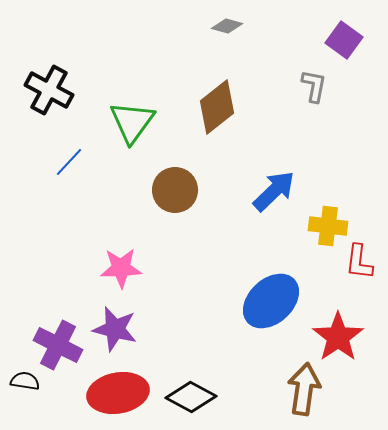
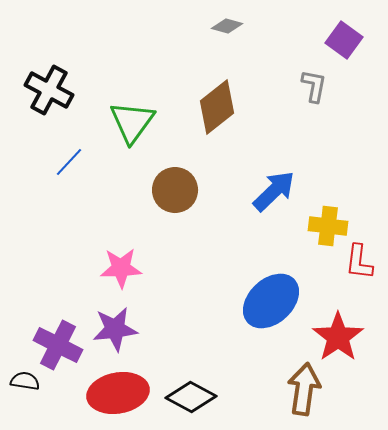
purple star: rotated 21 degrees counterclockwise
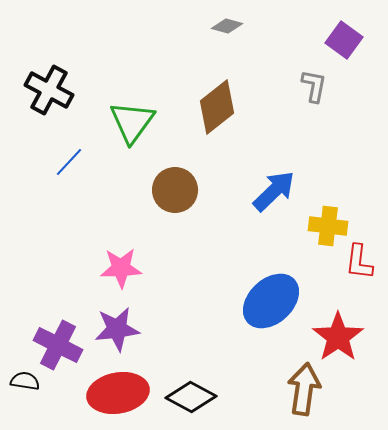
purple star: moved 2 px right
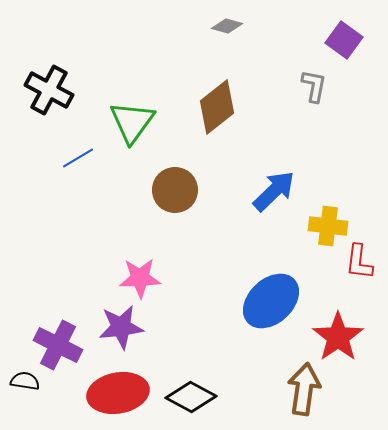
blue line: moved 9 px right, 4 px up; rotated 16 degrees clockwise
pink star: moved 19 px right, 10 px down
purple star: moved 4 px right, 2 px up
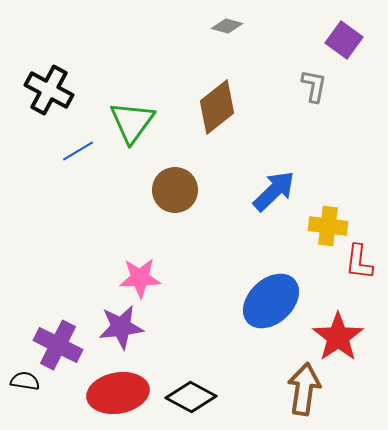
blue line: moved 7 px up
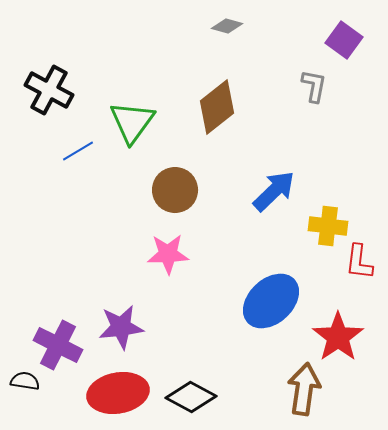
pink star: moved 28 px right, 24 px up
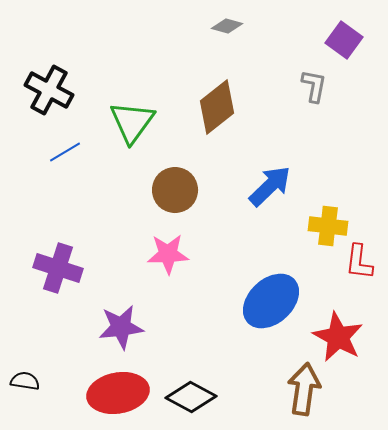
blue line: moved 13 px left, 1 px down
blue arrow: moved 4 px left, 5 px up
red star: rotated 9 degrees counterclockwise
purple cross: moved 77 px up; rotated 9 degrees counterclockwise
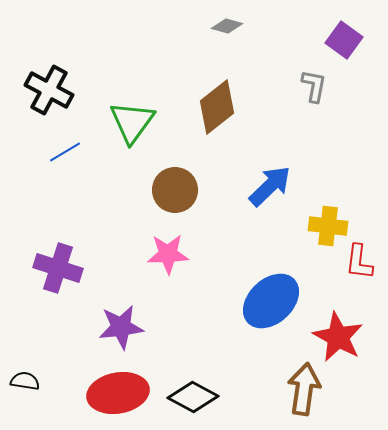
black diamond: moved 2 px right
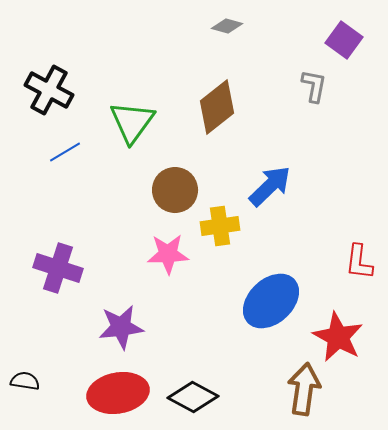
yellow cross: moved 108 px left; rotated 15 degrees counterclockwise
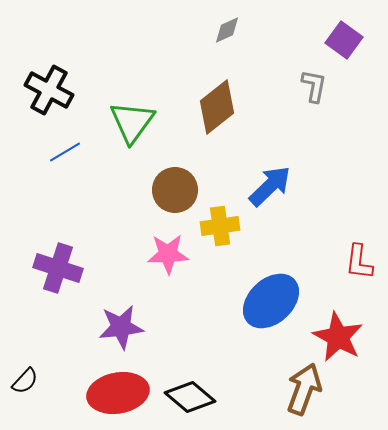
gray diamond: moved 4 px down; rotated 40 degrees counterclockwise
black semicircle: rotated 124 degrees clockwise
brown arrow: rotated 12 degrees clockwise
black diamond: moved 3 px left; rotated 12 degrees clockwise
